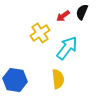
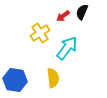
yellow semicircle: moved 5 px left, 1 px up
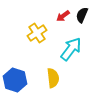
black semicircle: moved 3 px down
yellow cross: moved 3 px left
cyan arrow: moved 4 px right, 1 px down
blue hexagon: rotated 10 degrees clockwise
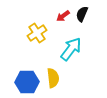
black semicircle: moved 1 px up
blue hexagon: moved 12 px right, 2 px down; rotated 20 degrees counterclockwise
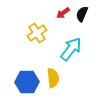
red arrow: moved 3 px up
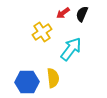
yellow cross: moved 5 px right, 1 px up
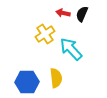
red arrow: rotated 48 degrees clockwise
yellow cross: moved 3 px right, 2 px down
cyan arrow: rotated 80 degrees counterclockwise
yellow semicircle: moved 3 px right
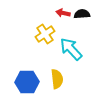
black semicircle: rotated 63 degrees clockwise
yellow semicircle: moved 1 px right, 1 px down
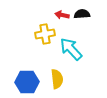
red arrow: moved 1 px left, 2 px down
yellow cross: rotated 24 degrees clockwise
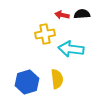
cyan arrow: rotated 40 degrees counterclockwise
blue hexagon: rotated 15 degrees counterclockwise
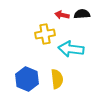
blue hexagon: moved 3 px up; rotated 20 degrees counterclockwise
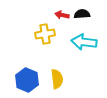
cyan arrow: moved 13 px right, 7 px up
blue hexagon: moved 1 px down
